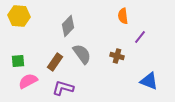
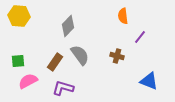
gray semicircle: moved 2 px left, 1 px down
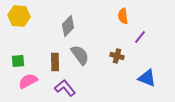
brown rectangle: rotated 36 degrees counterclockwise
blue triangle: moved 2 px left, 3 px up
purple L-shape: moved 2 px right; rotated 35 degrees clockwise
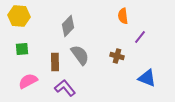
green square: moved 4 px right, 12 px up
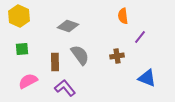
yellow hexagon: rotated 20 degrees clockwise
gray diamond: rotated 65 degrees clockwise
brown cross: rotated 24 degrees counterclockwise
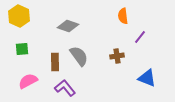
gray semicircle: moved 1 px left, 1 px down
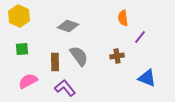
orange semicircle: moved 2 px down
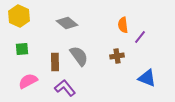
orange semicircle: moved 7 px down
gray diamond: moved 1 px left, 3 px up; rotated 20 degrees clockwise
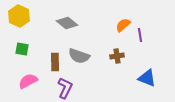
orange semicircle: rotated 56 degrees clockwise
purple line: moved 2 px up; rotated 48 degrees counterclockwise
green square: rotated 16 degrees clockwise
gray semicircle: rotated 145 degrees clockwise
purple L-shape: rotated 65 degrees clockwise
